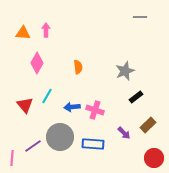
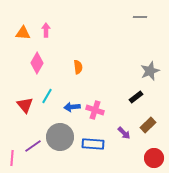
gray star: moved 25 px right
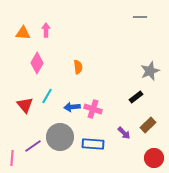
pink cross: moved 2 px left, 1 px up
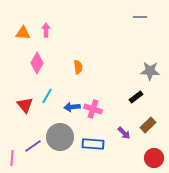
gray star: rotated 24 degrees clockwise
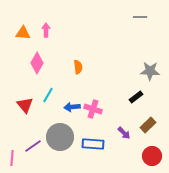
cyan line: moved 1 px right, 1 px up
red circle: moved 2 px left, 2 px up
